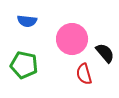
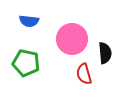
blue semicircle: moved 2 px right
black semicircle: rotated 35 degrees clockwise
green pentagon: moved 2 px right, 2 px up
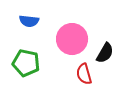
black semicircle: rotated 35 degrees clockwise
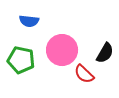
pink circle: moved 10 px left, 11 px down
green pentagon: moved 5 px left, 3 px up
red semicircle: rotated 30 degrees counterclockwise
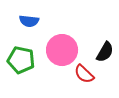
black semicircle: moved 1 px up
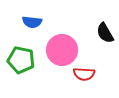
blue semicircle: moved 3 px right, 1 px down
black semicircle: moved 19 px up; rotated 120 degrees clockwise
red semicircle: rotated 40 degrees counterclockwise
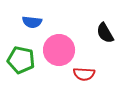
pink circle: moved 3 px left
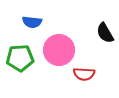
green pentagon: moved 1 px left, 2 px up; rotated 16 degrees counterclockwise
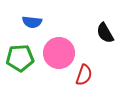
pink circle: moved 3 px down
red semicircle: moved 1 px down; rotated 75 degrees counterclockwise
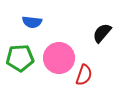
black semicircle: moved 3 px left; rotated 70 degrees clockwise
pink circle: moved 5 px down
